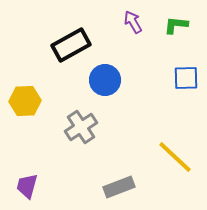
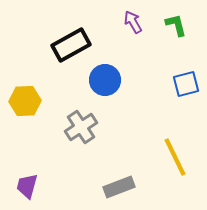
green L-shape: rotated 70 degrees clockwise
blue square: moved 6 px down; rotated 12 degrees counterclockwise
yellow line: rotated 21 degrees clockwise
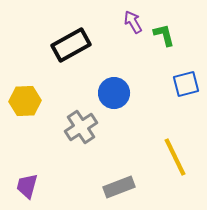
green L-shape: moved 12 px left, 10 px down
blue circle: moved 9 px right, 13 px down
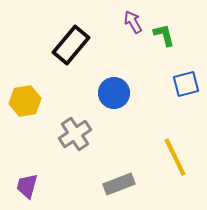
black rectangle: rotated 21 degrees counterclockwise
yellow hexagon: rotated 8 degrees counterclockwise
gray cross: moved 6 px left, 7 px down
gray rectangle: moved 3 px up
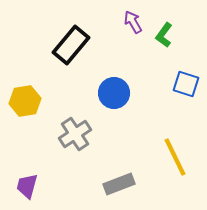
green L-shape: rotated 130 degrees counterclockwise
blue square: rotated 32 degrees clockwise
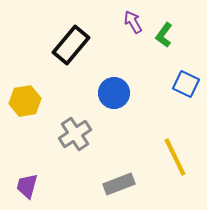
blue square: rotated 8 degrees clockwise
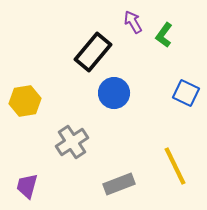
black rectangle: moved 22 px right, 7 px down
blue square: moved 9 px down
gray cross: moved 3 px left, 8 px down
yellow line: moved 9 px down
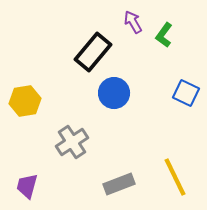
yellow line: moved 11 px down
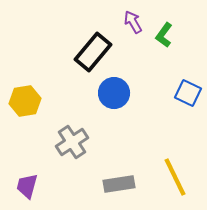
blue square: moved 2 px right
gray rectangle: rotated 12 degrees clockwise
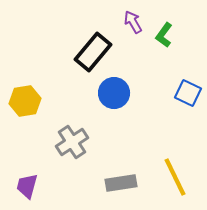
gray rectangle: moved 2 px right, 1 px up
